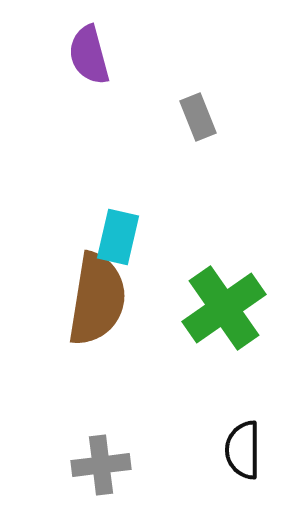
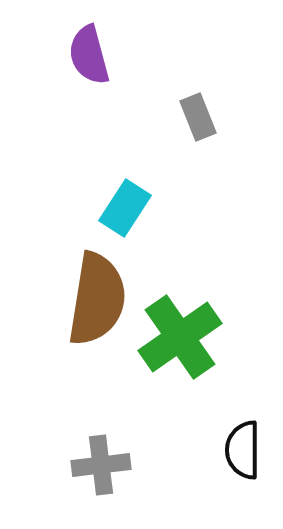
cyan rectangle: moved 7 px right, 29 px up; rotated 20 degrees clockwise
green cross: moved 44 px left, 29 px down
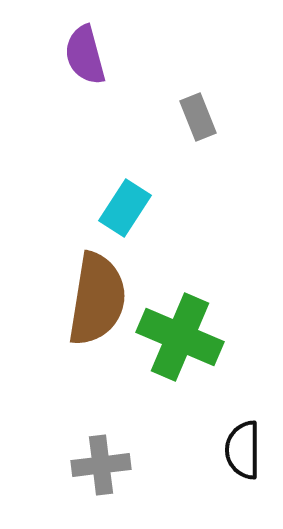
purple semicircle: moved 4 px left
green cross: rotated 32 degrees counterclockwise
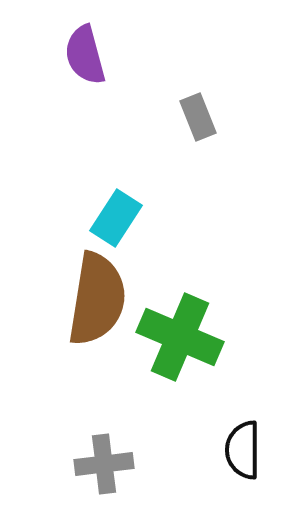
cyan rectangle: moved 9 px left, 10 px down
gray cross: moved 3 px right, 1 px up
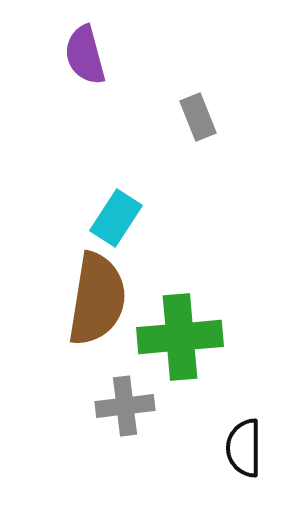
green cross: rotated 28 degrees counterclockwise
black semicircle: moved 1 px right, 2 px up
gray cross: moved 21 px right, 58 px up
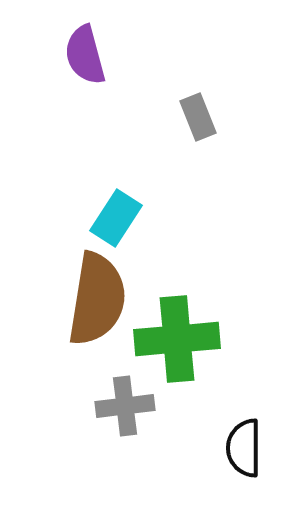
green cross: moved 3 px left, 2 px down
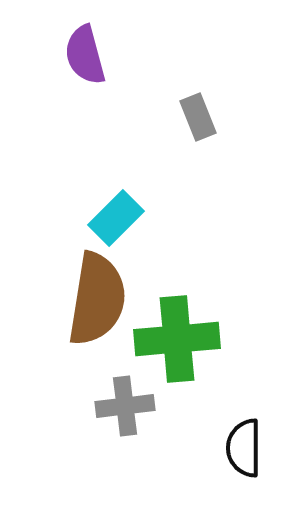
cyan rectangle: rotated 12 degrees clockwise
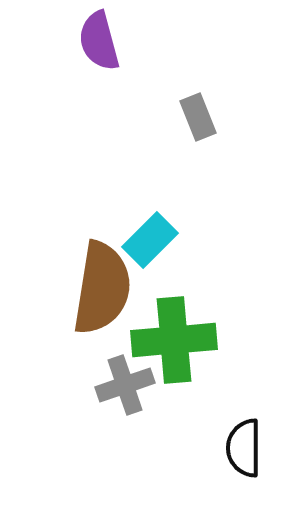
purple semicircle: moved 14 px right, 14 px up
cyan rectangle: moved 34 px right, 22 px down
brown semicircle: moved 5 px right, 11 px up
green cross: moved 3 px left, 1 px down
gray cross: moved 21 px up; rotated 12 degrees counterclockwise
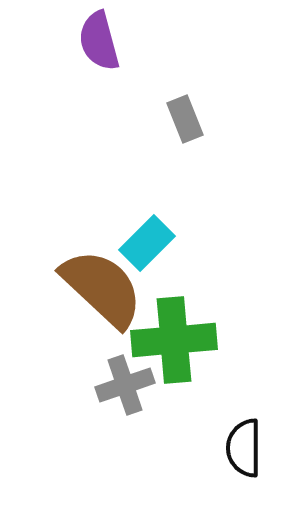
gray rectangle: moved 13 px left, 2 px down
cyan rectangle: moved 3 px left, 3 px down
brown semicircle: rotated 56 degrees counterclockwise
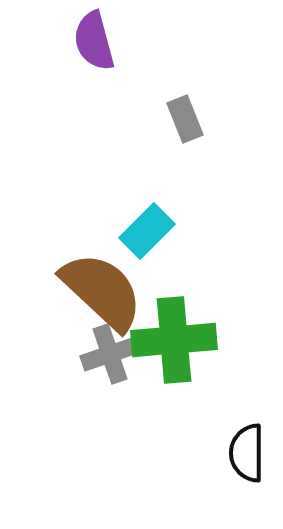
purple semicircle: moved 5 px left
cyan rectangle: moved 12 px up
brown semicircle: moved 3 px down
gray cross: moved 15 px left, 31 px up
black semicircle: moved 3 px right, 5 px down
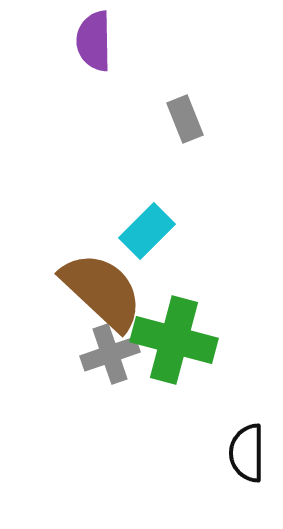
purple semicircle: rotated 14 degrees clockwise
green cross: rotated 20 degrees clockwise
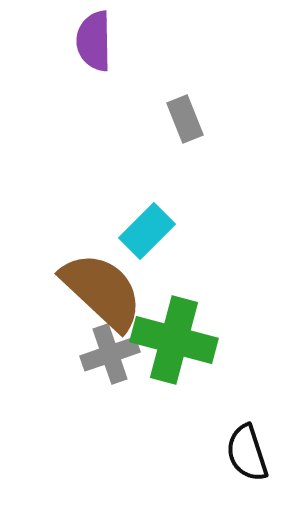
black semicircle: rotated 18 degrees counterclockwise
